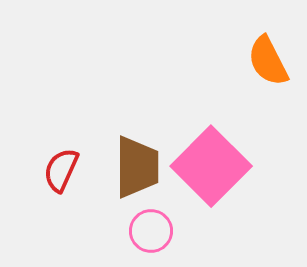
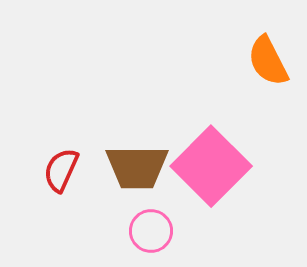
brown trapezoid: rotated 90 degrees clockwise
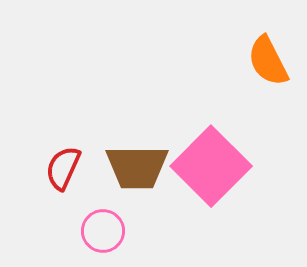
red semicircle: moved 2 px right, 2 px up
pink circle: moved 48 px left
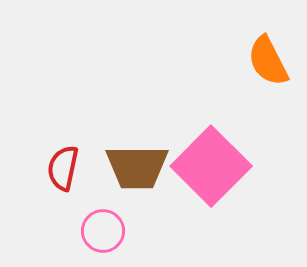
red semicircle: rotated 12 degrees counterclockwise
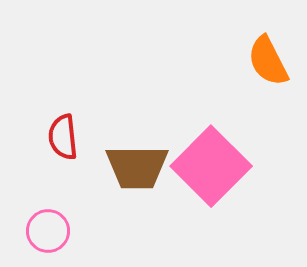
red semicircle: moved 31 px up; rotated 18 degrees counterclockwise
pink circle: moved 55 px left
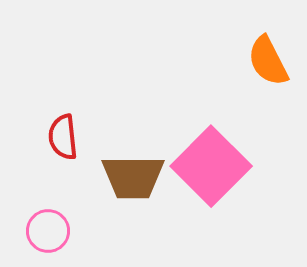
brown trapezoid: moved 4 px left, 10 px down
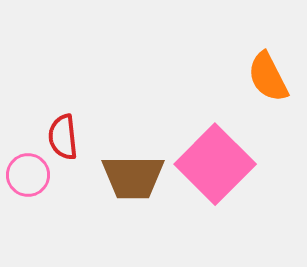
orange semicircle: moved 16 px down
pink square: moved 4 px right, 2 px up
pink circle: moved 20 px left, 56 px up
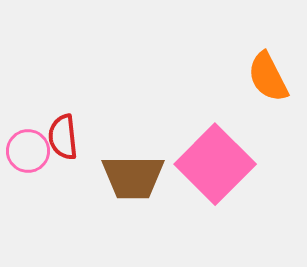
pink circle: moved 24 px up
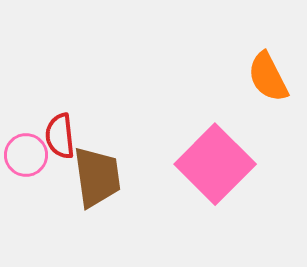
red semicircle: moved 3 px left, 1 px up
pink circle: moved 2 px left, 4 px down
brown trapezoid: moved 36 px left; rotated 98 degrees counterclockwise
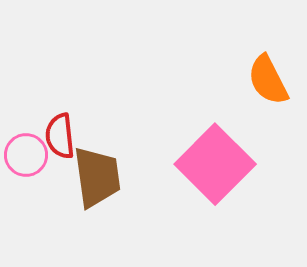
orange semicircle: moved 3 px down
